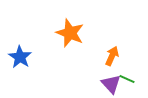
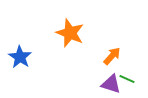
orange arrow: rotated 18 degrees clockwise
purple triangle: rotated 30 degrees counterclockwise
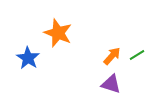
orange star: moved 12 px left
blue star: moved 8 px right, 1 px down
green line: moved 10 px right, 24 px up; rotated 56 degrees counterclockwise
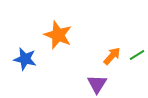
orange star: moved 2 px down
blue star: moved 3 px left, 1 px down; rotated 20 degrees counterclockwise
purple triangle: moved 14 px left; rotated 45 degrees clockwise
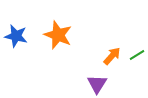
blue star: moved 9 px left, 23 px up
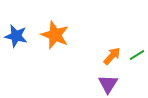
orange star: moved 3 px left
purple triangle: moved 11 px right
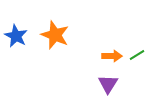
blue star: rotated 15 degrees clockwise
orange arrow: rotated 48 degrees clockwise
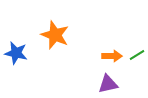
blue star: moved 17 px down; rotated 15 degrees counterclockwise
purple triangle: rotated 45 degrees clockwise
